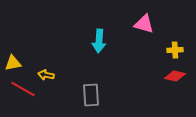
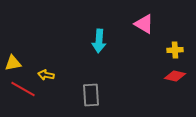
pink triangle: rotated 15 degrees clockwise
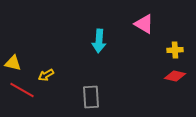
yellow triangle: rotated 24 degrees clockwise
yellow arrow: rotated 42 degrees counterclockwise
red line: moved 1 px left, 1 px down
gray rectangle: moved 2 px down
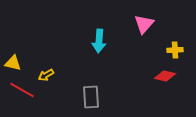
pink triangle: rotated 40 degrees clockwise
red diamond: moved 10 px left
